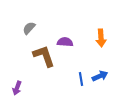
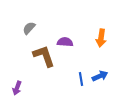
orange arrow: rotated 12 degrees clockwise
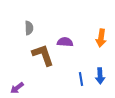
gray semicircle: rotated 136 degrees clockwise
brown L-shape: moved 1 px left, 1 px up
blue arrow: rotated 112 degrees clockwise
purple arrow: rotated 32 degrees clockwise
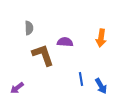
blue arrow: moved 1 px right, 10 px down; rotated 28 degrees counterclockwise
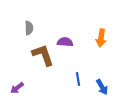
blue line: moved 3 px left
blue arrow: moved 1 px right, 1 px down
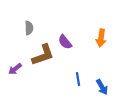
purple semicircle: rotated 133 degrees counterclockwise
brown L-shape: rotated 90 degrees clockwise
purple arrow: moved 2 px left, 19 px up
